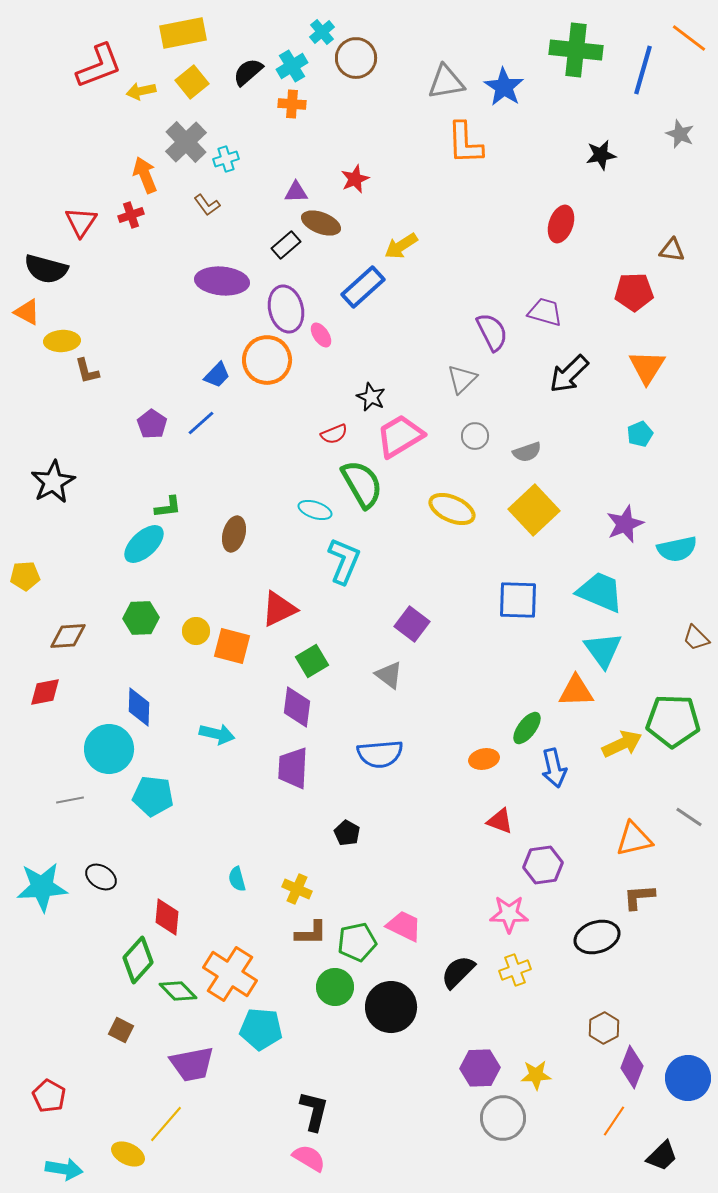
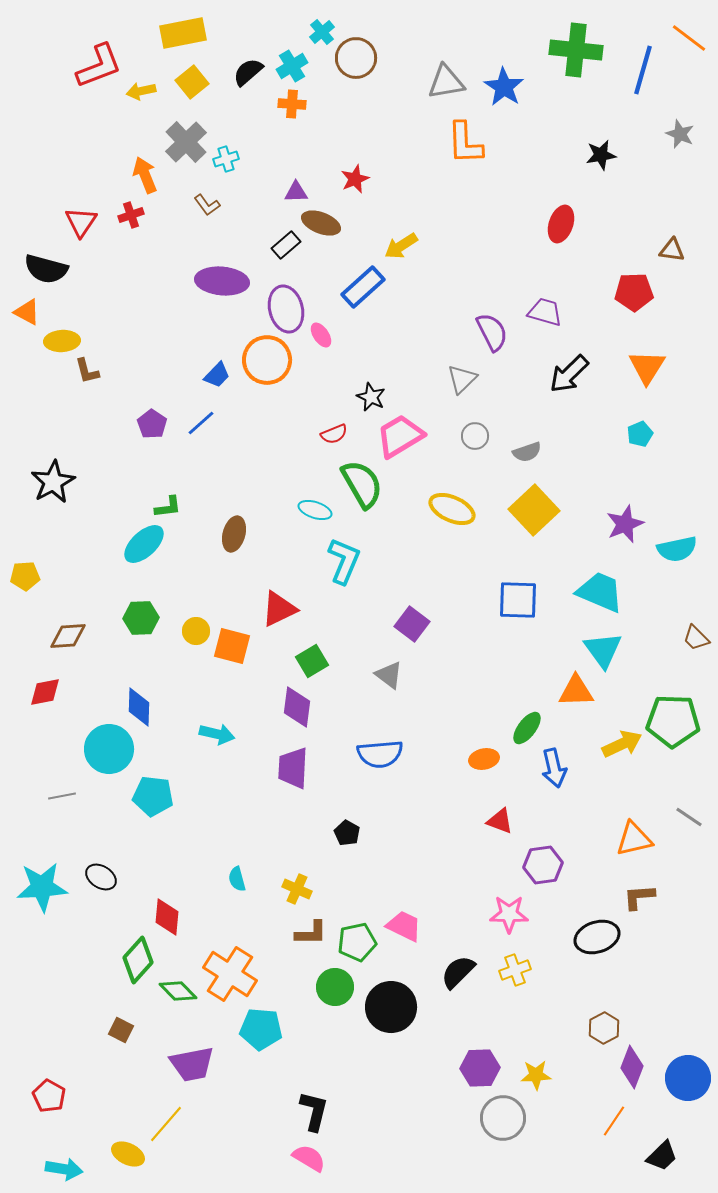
gray line at (70, 800): moved 8 px left, 4 px up
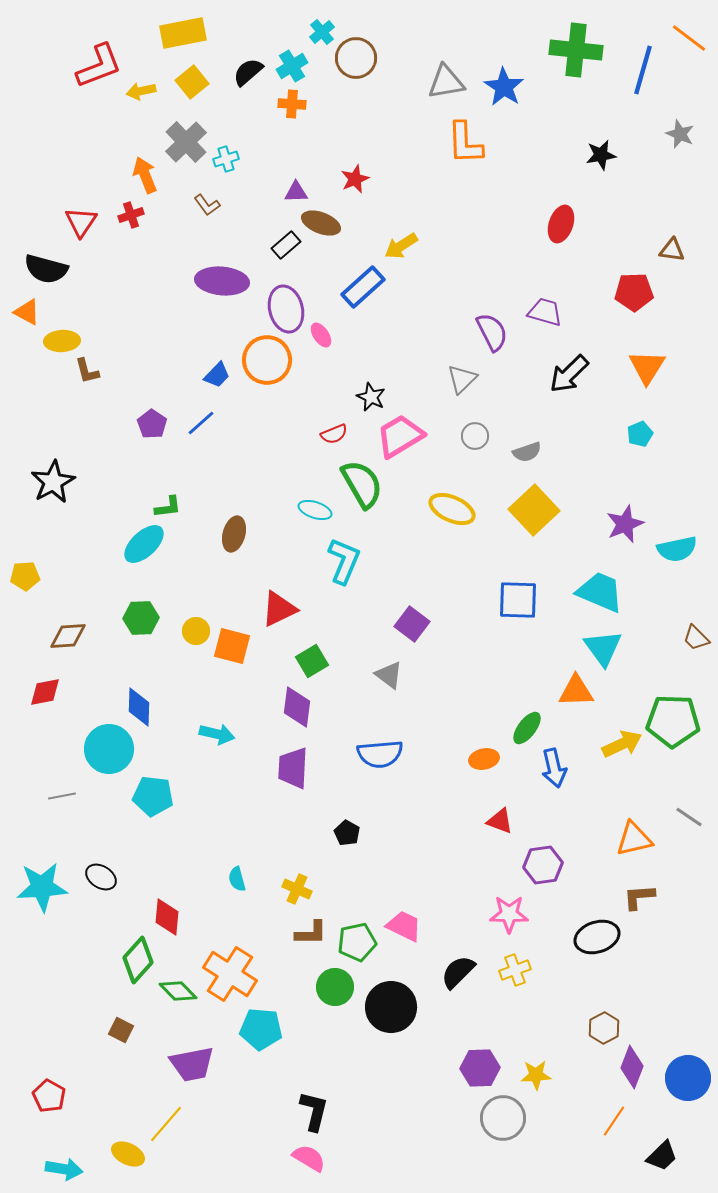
cyan triangle at (603, 650): moved 2 px up
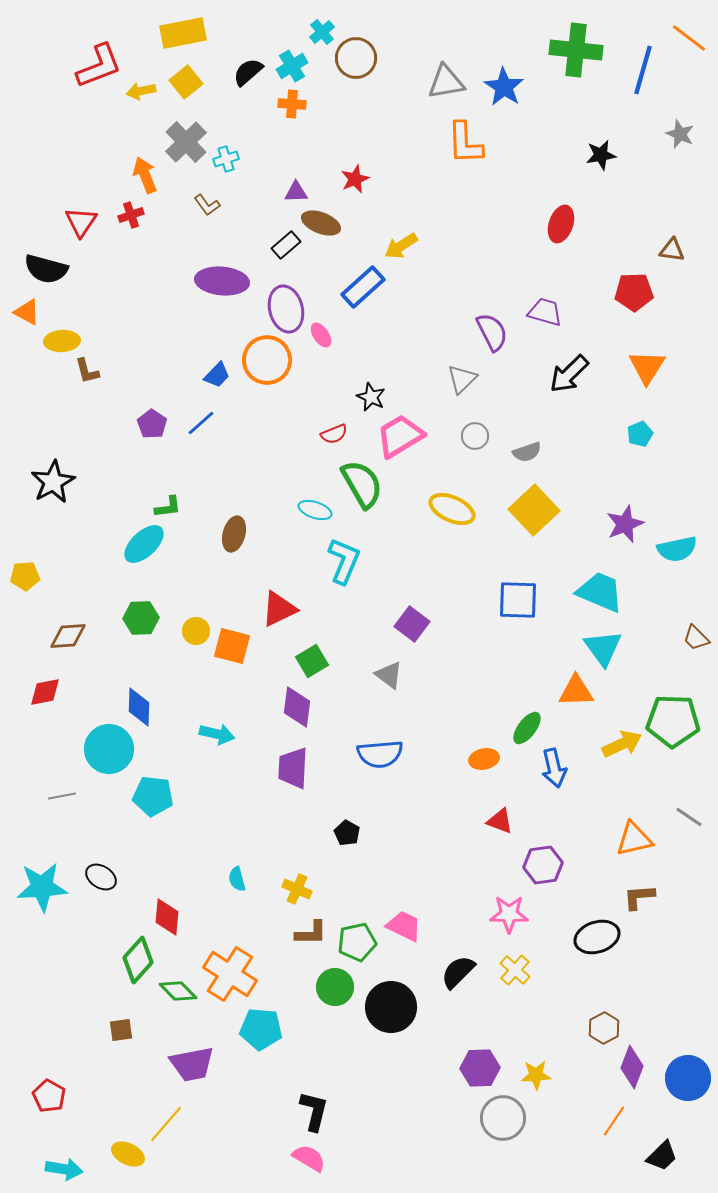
yellow square at (192, 82): moved 6 px left
yellow cross at (515, 970): rotated 28 degrees counterclockwise
brown square at (121, 1030): rotated 35 degrees counterclockwise
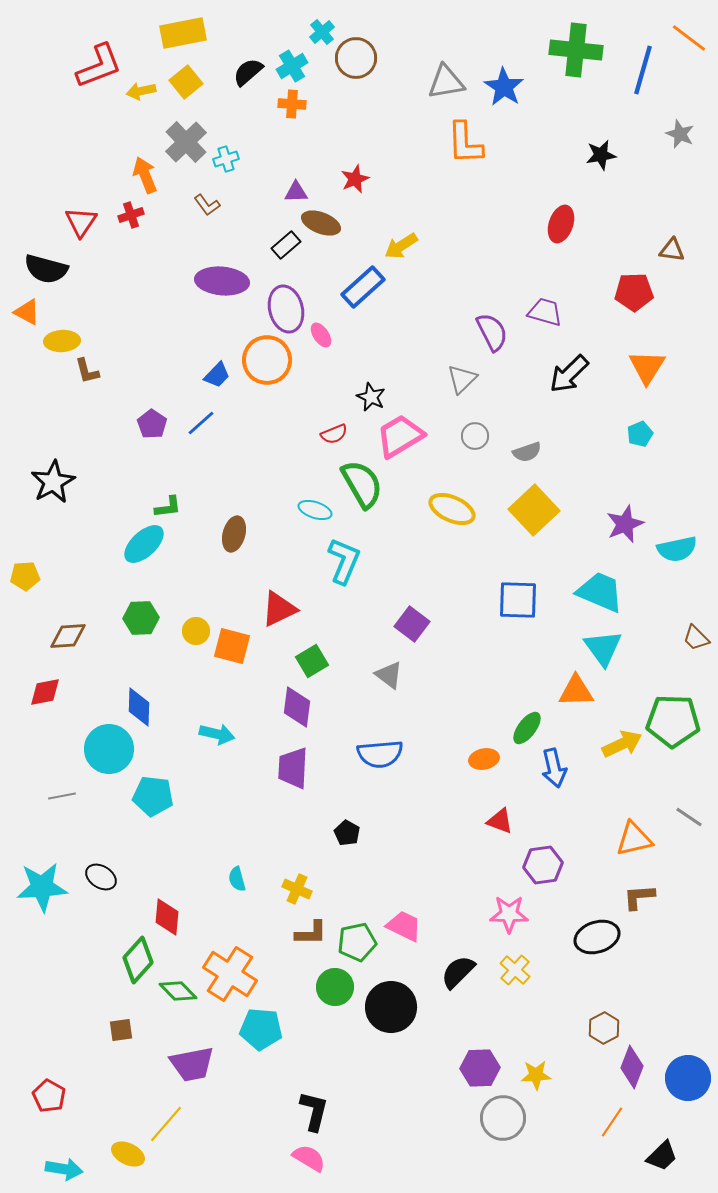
orange line at (614, 1121): moved 2 px left, 1 px down
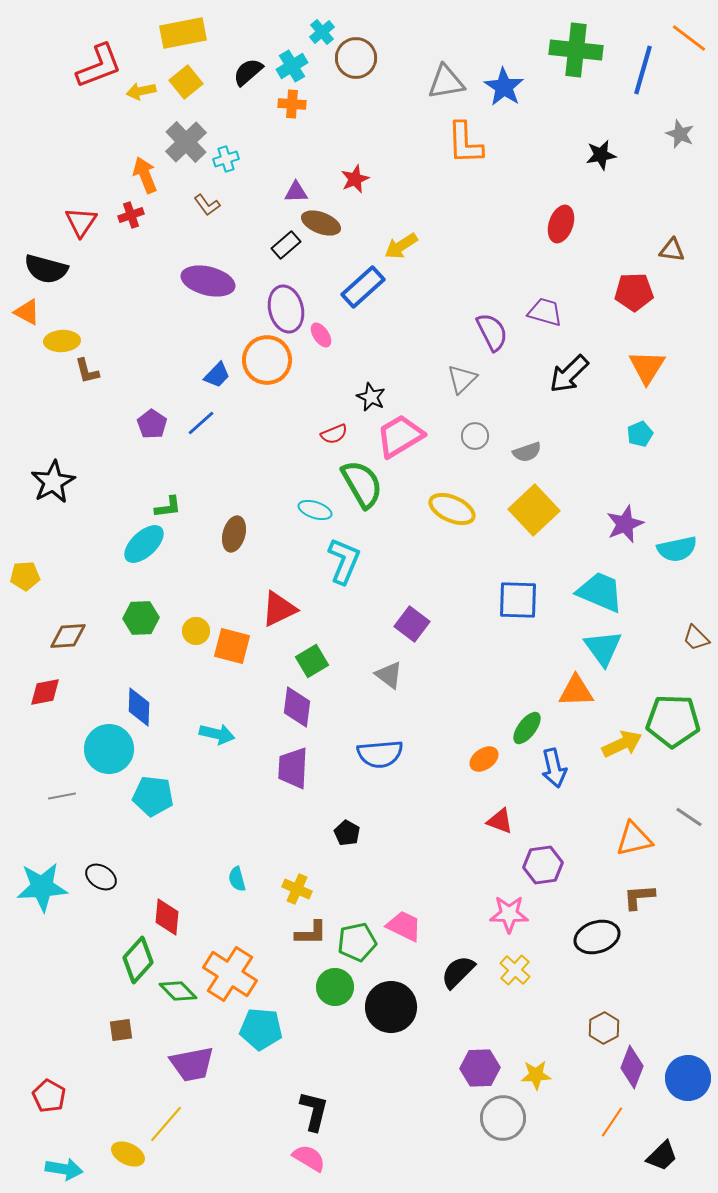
purple ellipse at (222, 281): moved 14 px left; rotated 9 degrees clockwise
orange ellipse at (484, 759): rotated 24 degrees counterclockwise
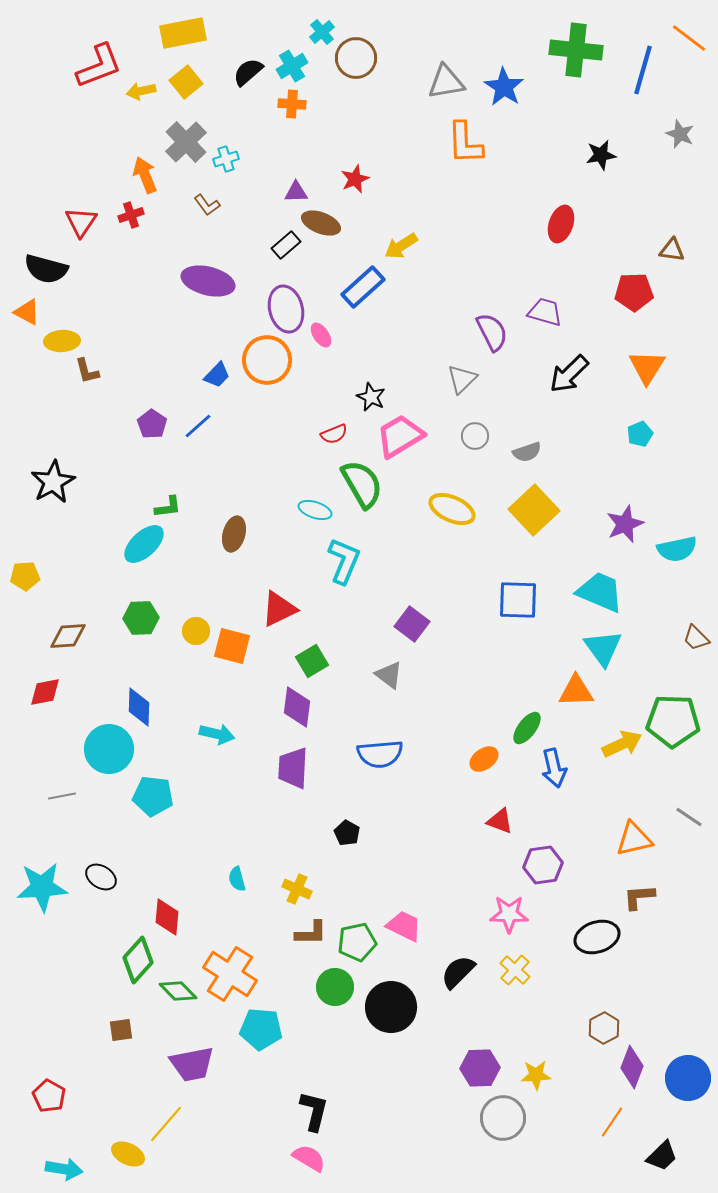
blue line at (201, 423): moved 3 px left, 3 px down
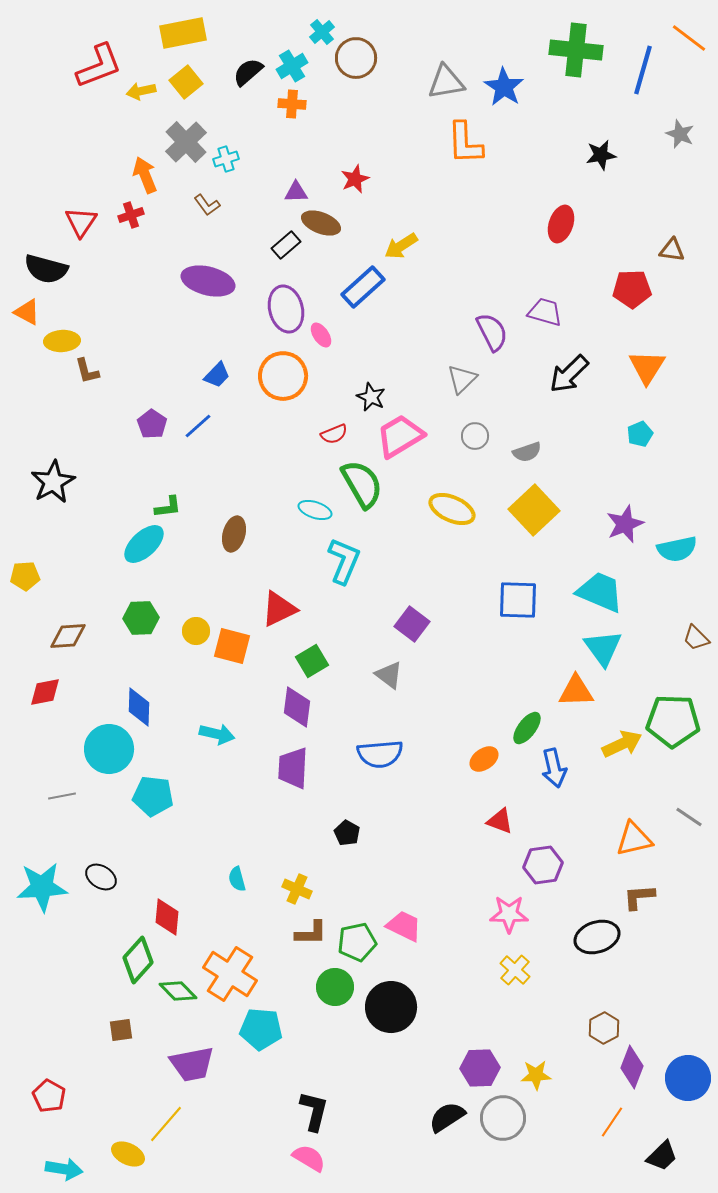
red pentagon at (634, 292): moved 2 px left, 3 px up
orange circle at (267, 360): moved 16 px right, 16 px down
black semicircle at (458, 972): moved 11 px left, 145 px down; rotated 12 degrees clockwise
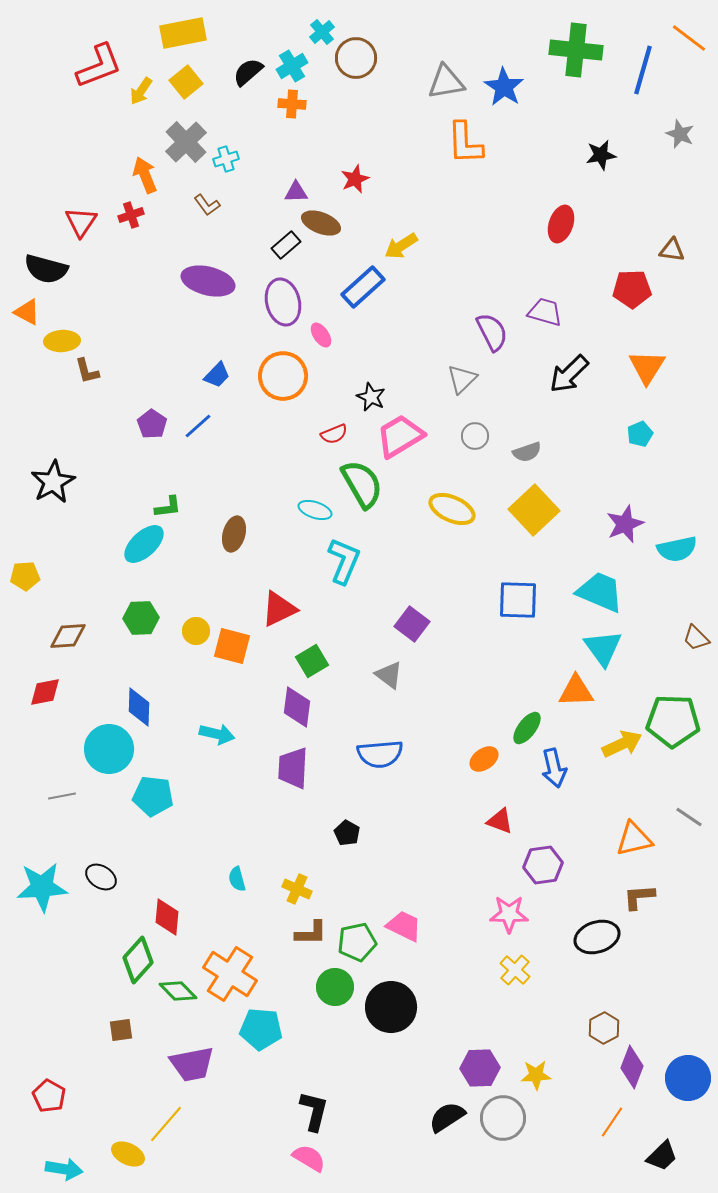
yellow arrow at (141, 91): rotated 44 degrees counterclockwise
purple ellipse at (286, 309): moved 3 px left, 7 px up
